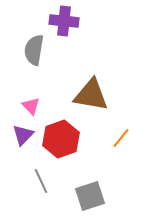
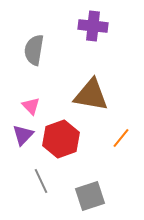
purple cross: moved 29 px right, 5 px down
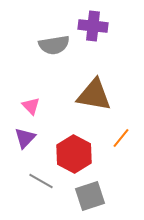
gray semicircle: moved 20 px right, 5 px up; rotated 108 degrees counterclockwise
brown triangle: moved 3 px right
purple triangle: moved 2 px right, 3 px down
red hexagon: moved 13 px right, 15 px down; rotated 12 degrees counterclockwise
gray line: rotated 35 degrees counterclockwise
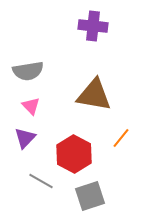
gray semicircle: moved 26 px left, 26 px down
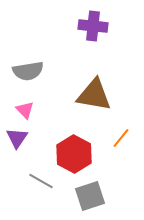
pink triangle: moved 6 px left, 4 px down
purple triangle: moved 8 px left; rotated 10 degrees counterclockwise
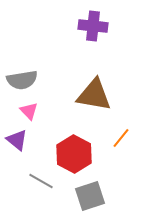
gray semicircle: moved 6 px left, 9 px down
pink triangle: moved 4 px right, 1 px down
purple triangle: moved 2 px down; rotated 25 degrees counterclockwise
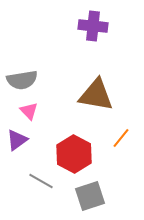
brown triangle: moved 2 px right
purple triangle: rotated 45 degrees clockwise
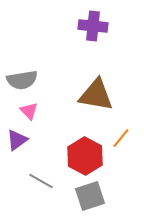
red hexagon: moved 11 px right, 2 px down
